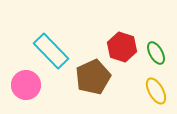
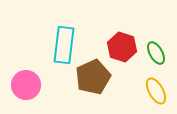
cyan rectangle: moved 13 px right, 6 px up; rotated 51 degrees clockwise
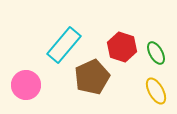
cyan rectangle: rotated 33 degrees clockwise
brown pentagon: moved 1 px left
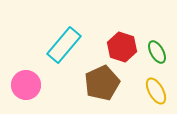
green ellipse: moved 1 px right, 1 px up
brown pentagon: moved 10 px right, 6 px down
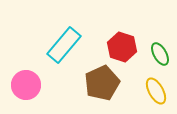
green ellipse: moved 3 px right, 2 px down
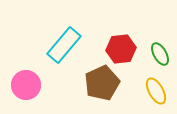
red hexagon: moved 1 px left, 2 px down; rotated 24 degrees counterclockwise
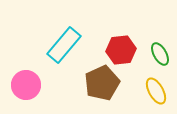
red hexagon: moved 1 px down
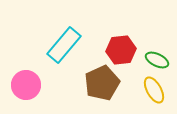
green ellipse: moved 3 px left, 6 px down; rotated 35 degrees counterclockwise
yellow ellipse: moved 2 px left, 1 px up
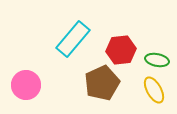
cyan rectangle: moved 9 px right, 6 px up
green ellipse: rotated 15 degrees counterclockwise
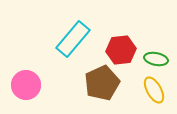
green ellipse: moved 1 px left, 1 px up
